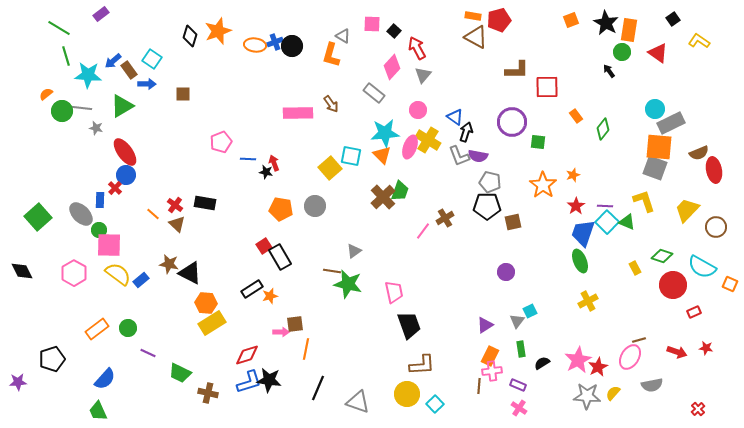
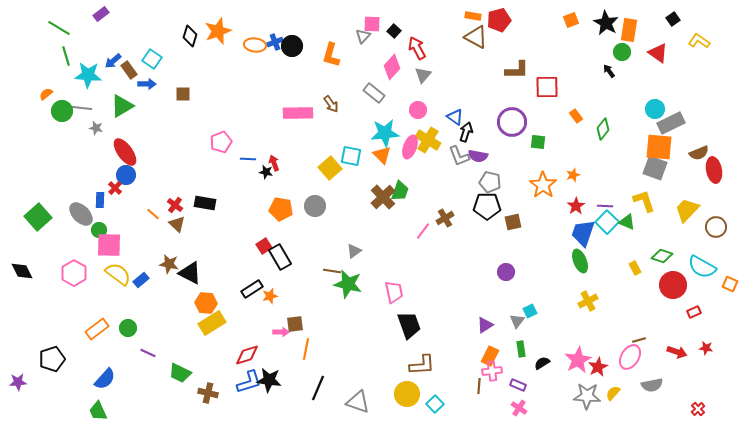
gray triangle at (343, 36): moved 20 px right; rotated 42 degrees clockwise
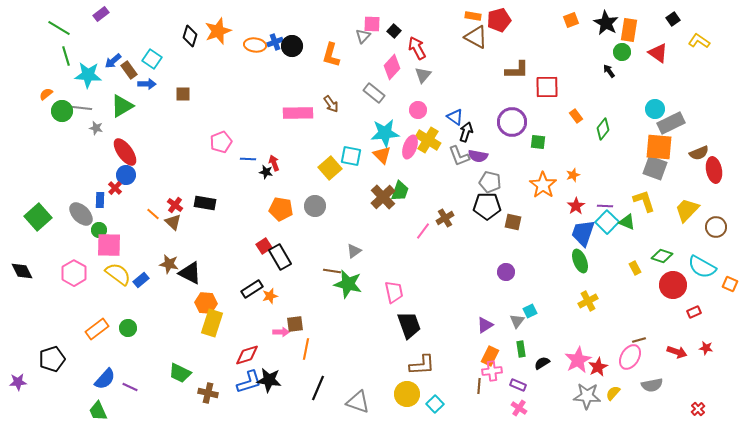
brown square at (513, 222): rotated 24 degrees clockwise
brown triangle at (177, 224): moved 4 px left, 2 px up
yellow rectangle at (212, 323): rotated 40 degrees counterclockwise
purple line at (148, 353): moved 18 px left, 34 px down
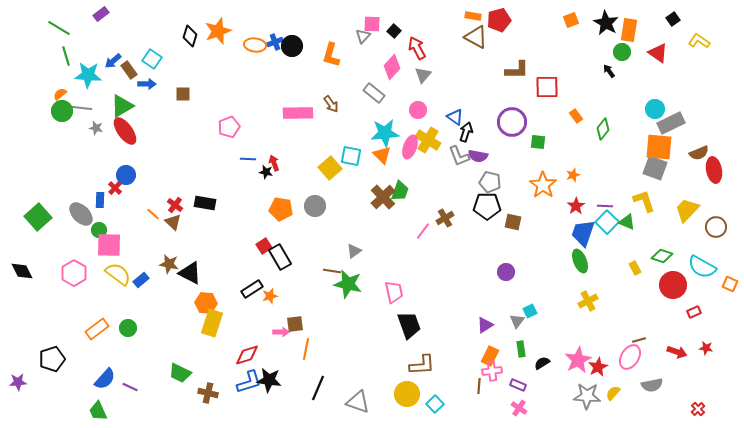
orange semicircle at (46, 94): moved 14 px right
pink pentagon at (221, 142): moved 8 px right, 15 px up
red ellipse at (125, 152): moved 21 px up
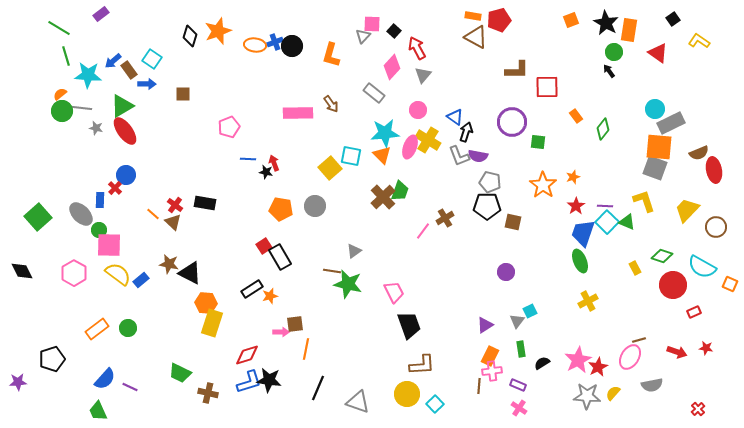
green circle at (622, 52): moved 8 px left
orange star at (573, 175): moved 2 px down
pink trapezoid at (394, 292): rotated 15 degrees counterclockwise
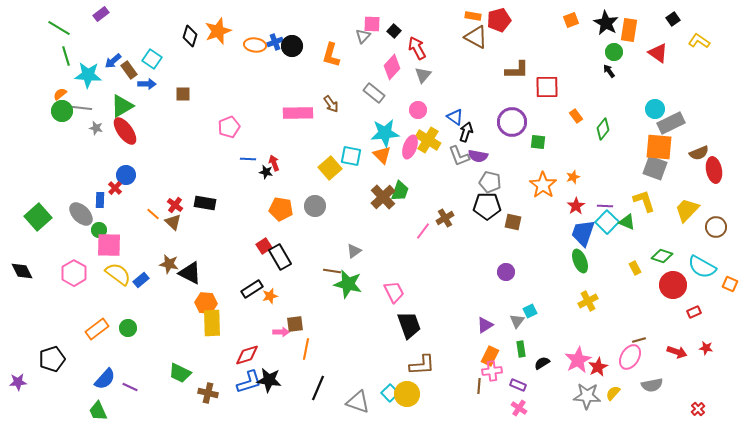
yellow rectangle at (212, 323): rotated 20 degrees counterclockwise
cyan square at (435, 404): moved 45 px left, 11 px up
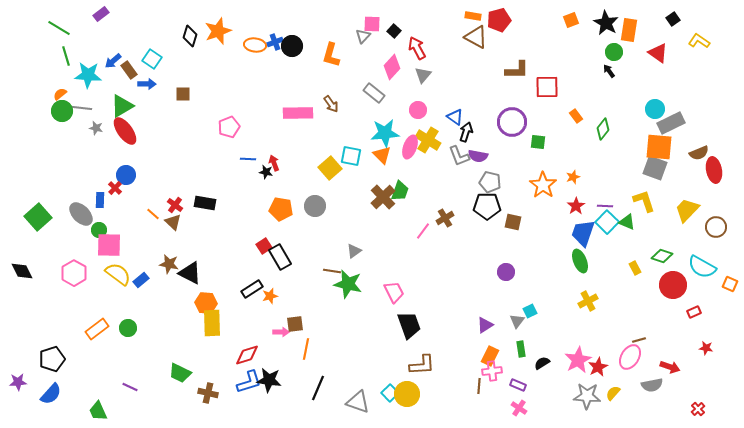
red arrow at (677, 352): moved 7 px left, 15 px down
blue semicircle at (105, 379): moved 54 px left, 15 px down
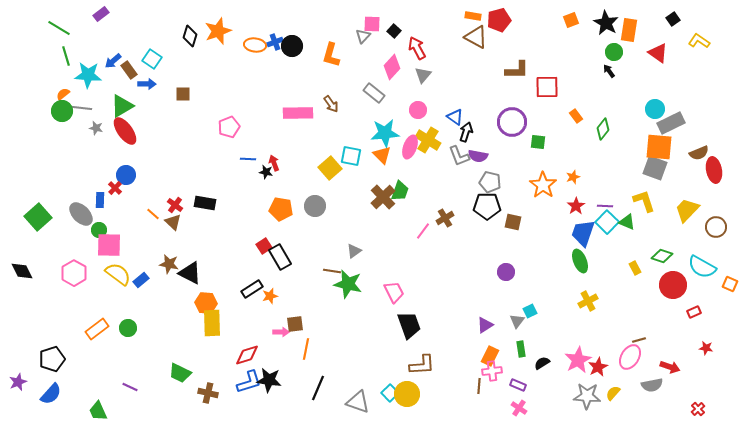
orange semicircle at (60, 94): moved 3 px right
purple star at (18, 382): rotated 18 degrees counterclockwise
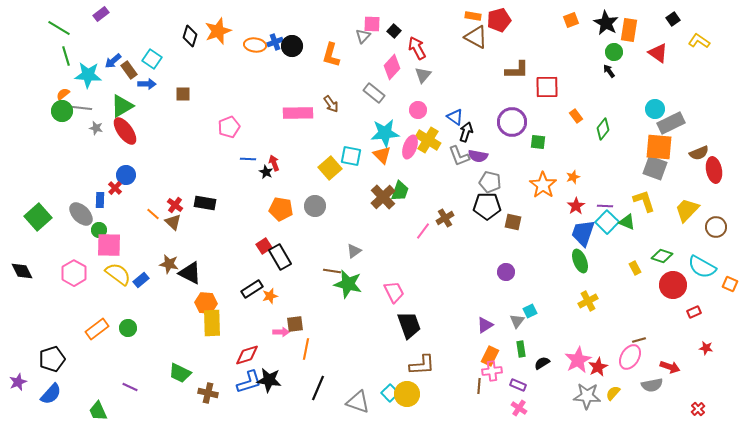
black star at (266, 172): rotated 16 degrees clockwise
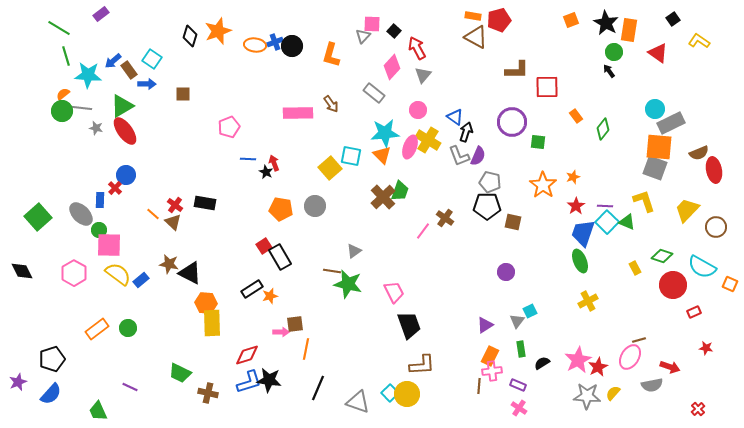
purple semicircle at (478, 156): rotated 78 degrees counterclockwise
brown cross at (445, 218): rotated 24 degrees counterclockwise
